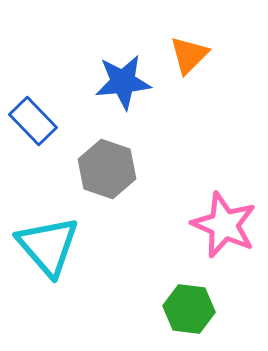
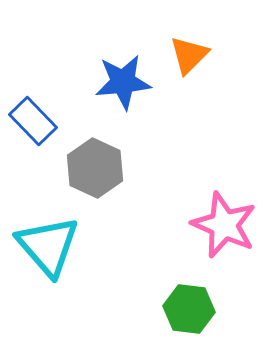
gray hexagon: moved 12 px left, 1 px up; rotated 6 degrees clockwise
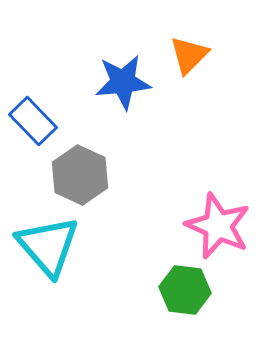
gray hexagon: moved 15 px left, 7 px down
pink star: moved 6 px left, 1 px down
green hexagon: moved 4 px left, 19 px up
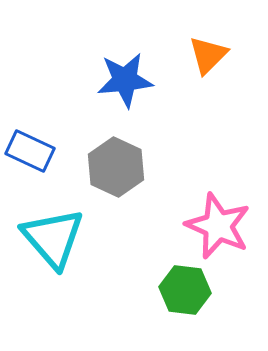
orange triangle: moved 19 px right
blue star: moved 2 px right, 2 px up
blue rectangle: moved 3 px left, 30 px down; rotated 21 degrees counterclockwise
gray hexagon: moved 36 px right, 8 px up
cyan triangle: moved 5 px right, 8 px up
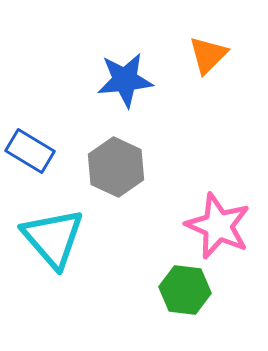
blue rectangle: rotated 6 degrees clockwise
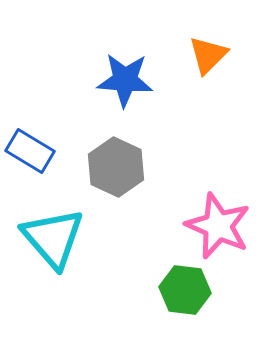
blue star: rotated 10 degrees clockwise
